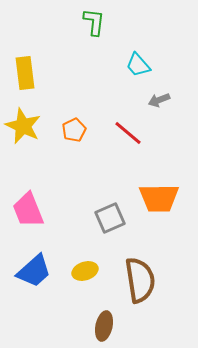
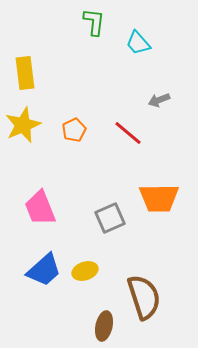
cyan trapezoid: moved 22 px up
yellow star: moved 1 px up; rotated 24 degrees clockwise
pink trapezoid: moved 12 px right, 2 px up
blue trapezoid: moved 10 px right, 1 px up
brown semicircle: moved 4 px right, 17 px down; rotated 9 degrees counterclockwise
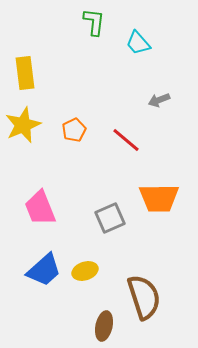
red line: moved 2 px left, 7 px down
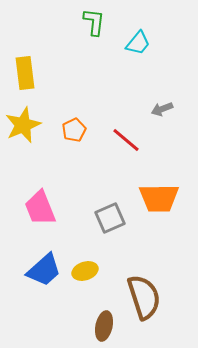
cyan trapezoid: rotated 100 degrees counterclockwise
gray arrow: moved 3 px right, 9 px down
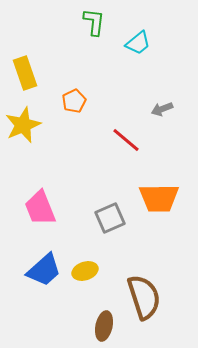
cyan trapezoid: rotated 12 degrees clockwise
yellow rectangle: rotated 12 degrees counterclockwise
orange pentagon: moved 29 px up
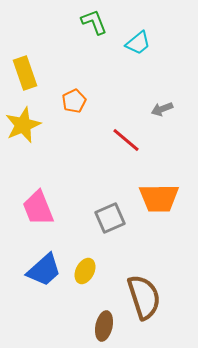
green L-shape: rotated 28 degrees counterclockwise
pink trapezoid: moved 2 px left
yellow ellipse: rotated 45 degrees counterclockwise
